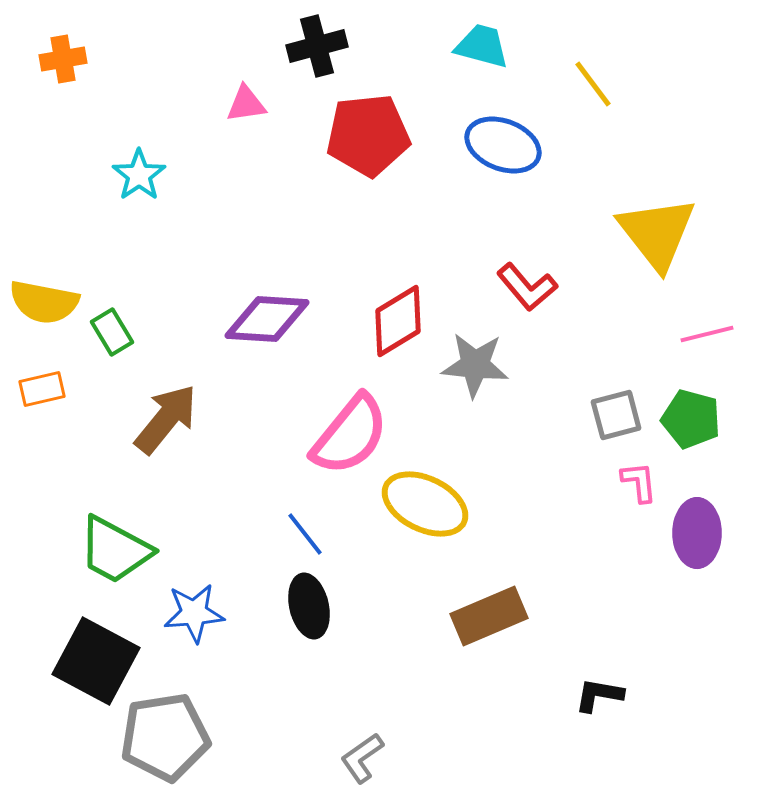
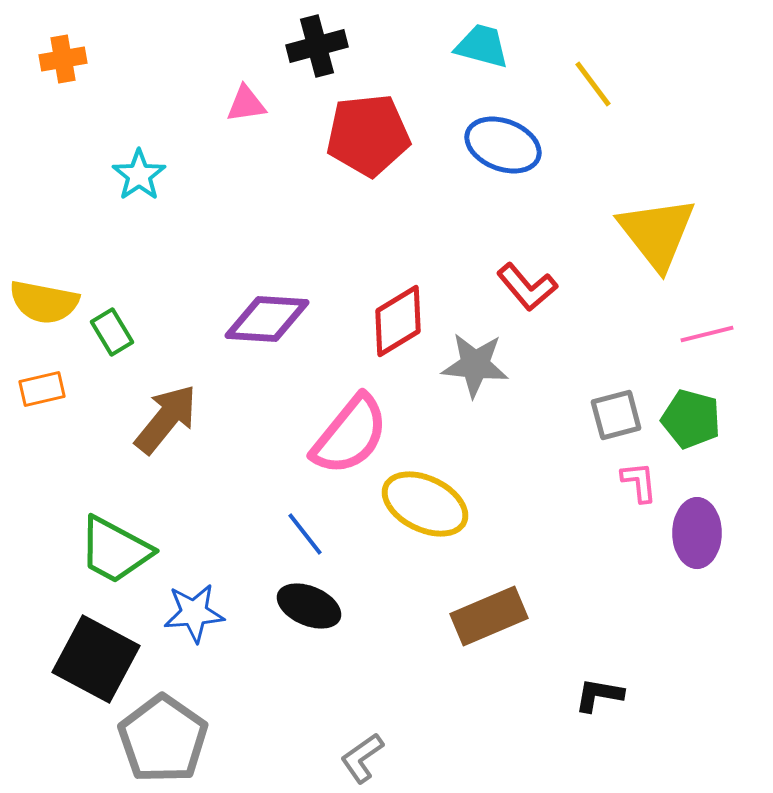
black ellipse: rotated 54 degrees counterclockwise
black square: moved 2 px up
gray pentagon: moved 2 px left, 2 px down; rotated 28 degrees counterclockwise
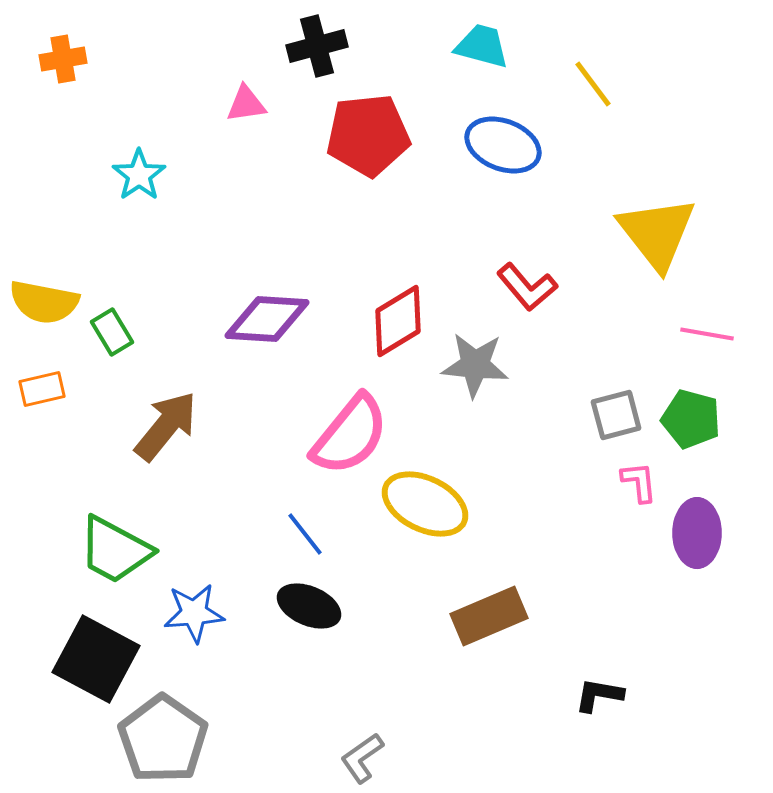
pink line: rotated 24 degrees clockwise
brown arrow: moved 7 px down
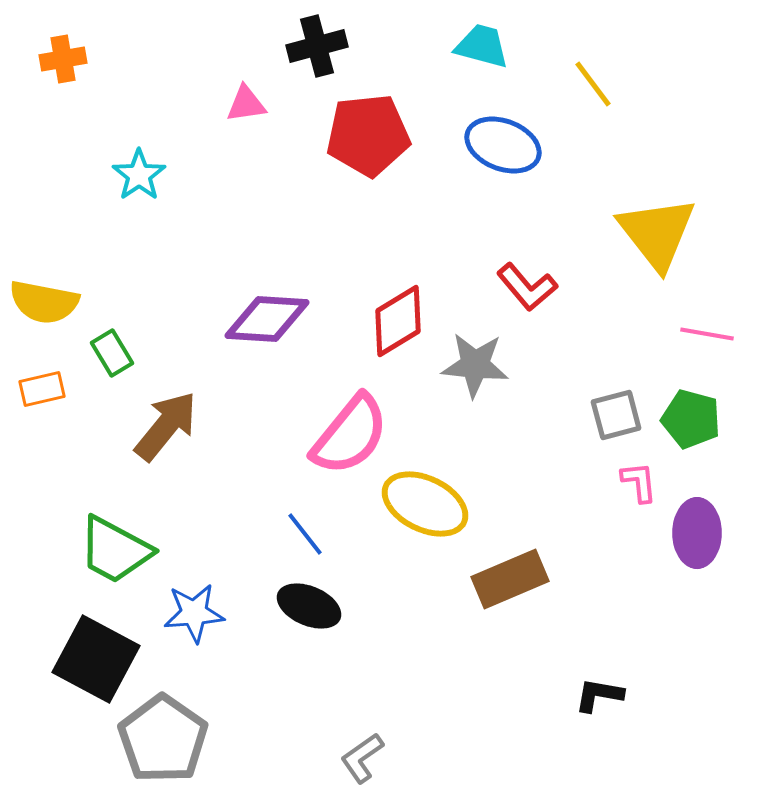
green rectangle: moved 21 px down
brown rectangle: moved 21 px right, 37 px up
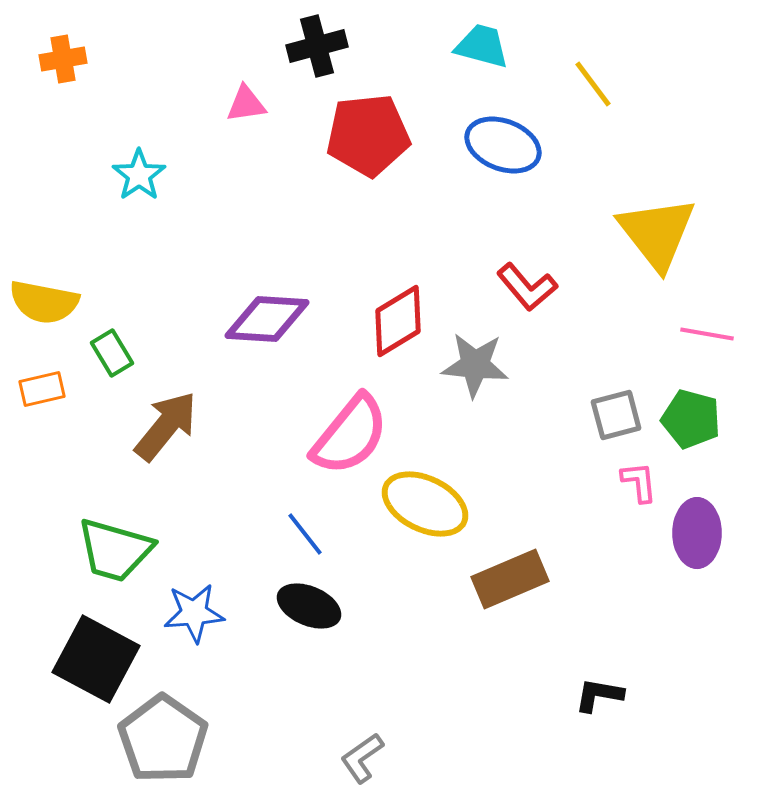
green trapezoid: rotated 12 degrees counterclockwise
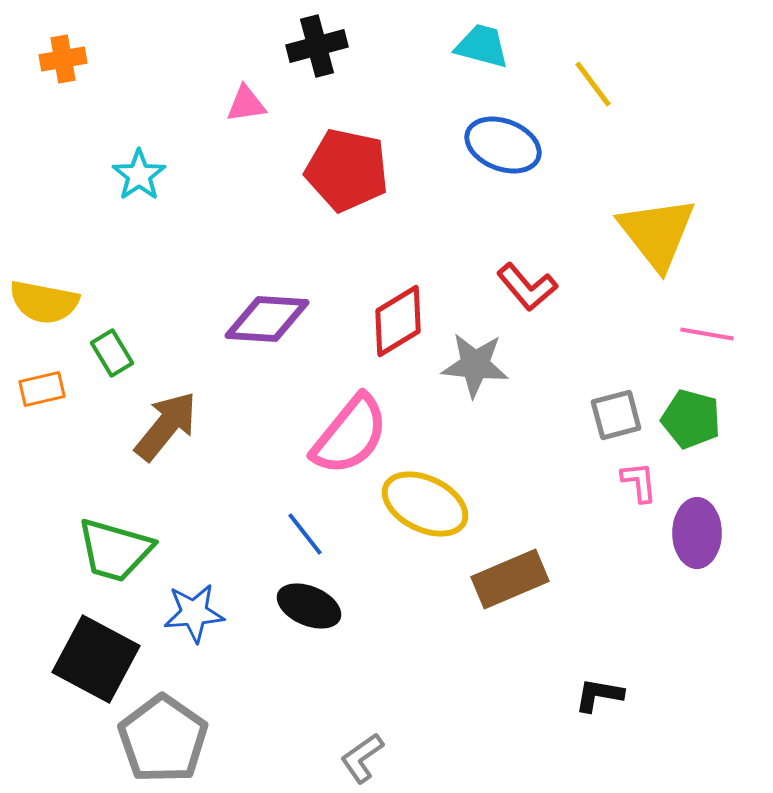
red pentagon: moved 21 px left, 35 px down; rotated 18 degrees clockwise
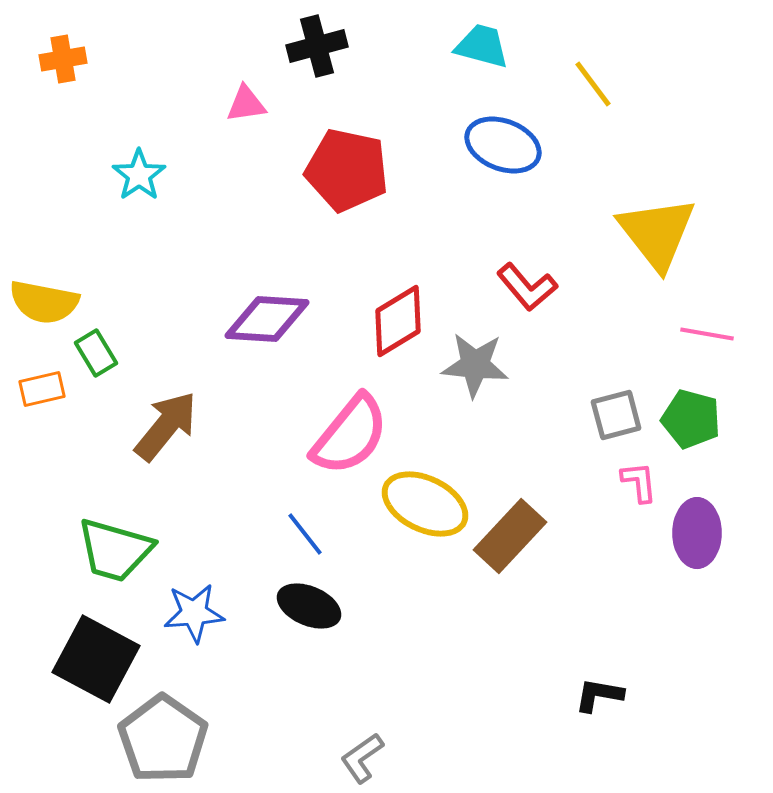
green rectangle: moved 16 px left
brown rectangle: moved 43 px up; rotated 24 degrees counterclockwise
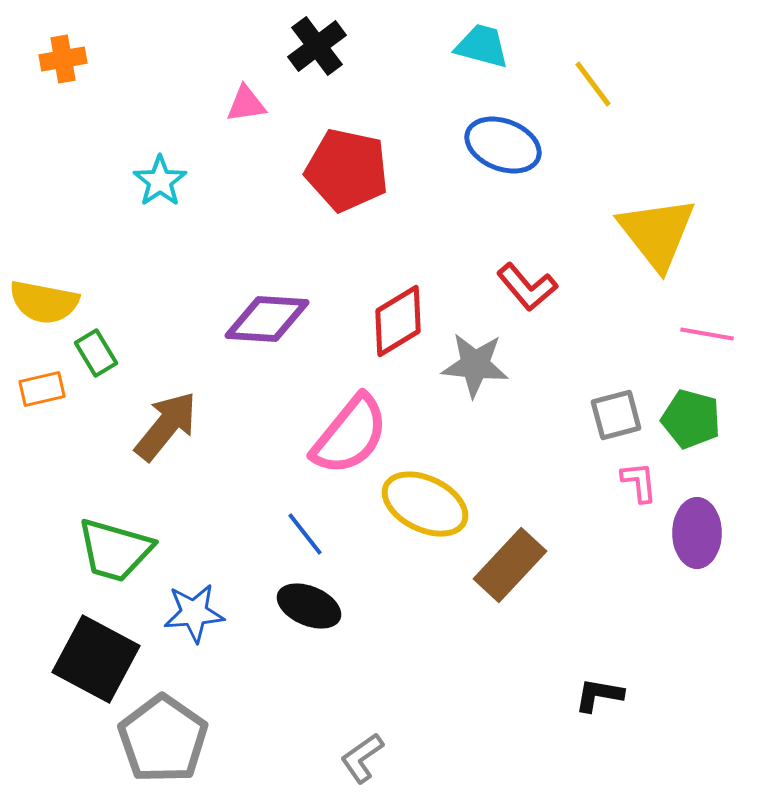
black cross: rotated 22 degrees counterclockwise
cyan star: moved 21 px right, 6 px down
brown rectangle: moved 29 px down
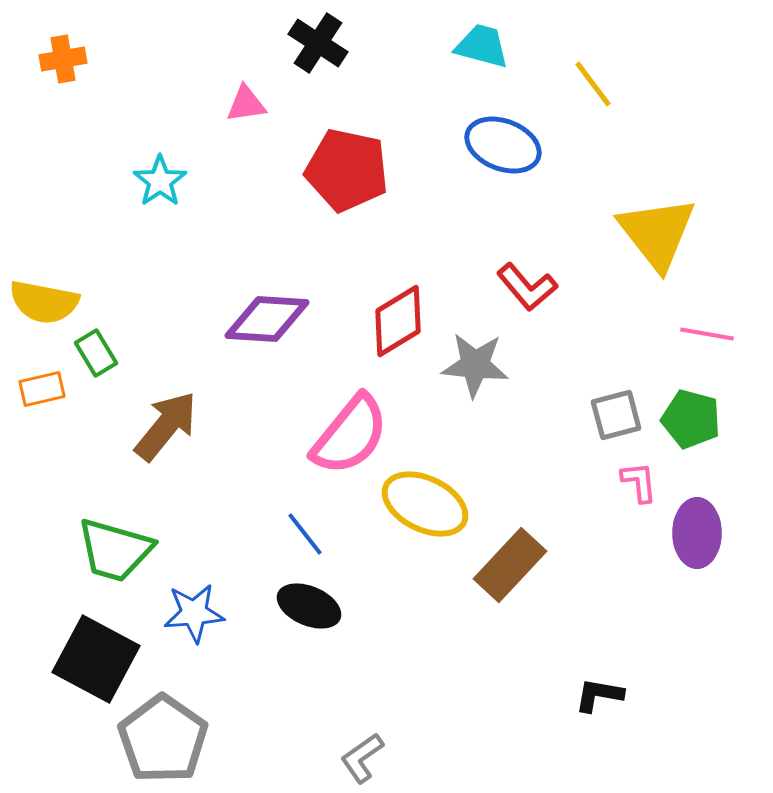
black cross: moved 1 px right, 3 px up; rotated 20 degrees counterclockwise
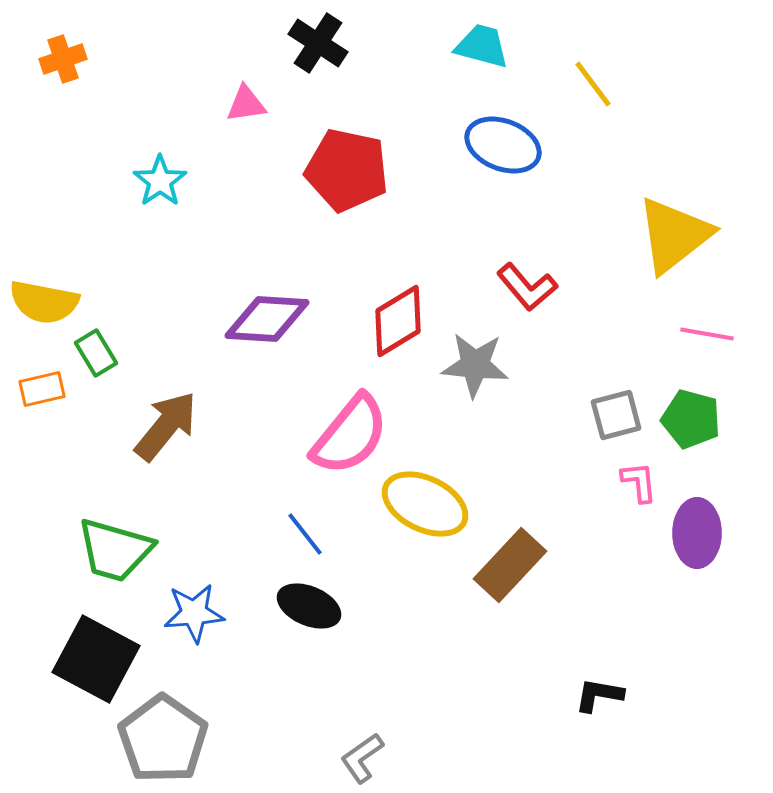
orange cross: rotated 9 degrees counterclockwise
yellow triangle: moved 17 px right, 2 px down; rotated 30 degrees clockwise
